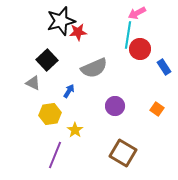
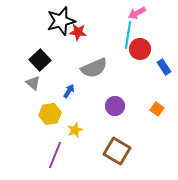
red star: rotated 12 degrees clockwise
black square: moved 7 px left
gray triangle: rotated 14 degrees clockwise
yellow star: rotated 14 degrees clockwise
brown square: moved 6 px left, 2 px up
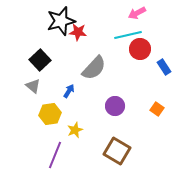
cyan line: rotated 68 degrees clockwise
gray semicircle: rotated 24 degrees counterclockwise
gray triangle: moved 3 px down
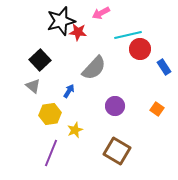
pink arrow: moved 36 px left
purple line: moved 4 px left, 2 px up
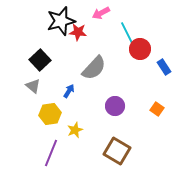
cyan line: rotated 76 degrees clockwise
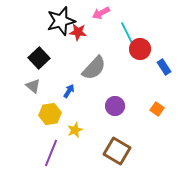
black square: moved 1 px left, 2 px up
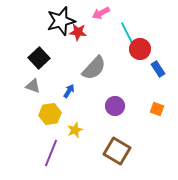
blue rectangle: moved 6 px left, 2 px down
gray triangle: rotated 21 degrees counterclockwise
orange square: rotated 16 degrees counterclockwise
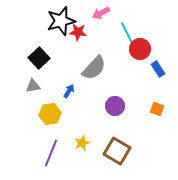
gray triangle: rotated 28 degrees counterclockwise
yellow star: moved 7 px right, 13 px down
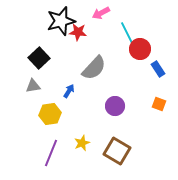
orange square: moved 2 px right, 5 px up
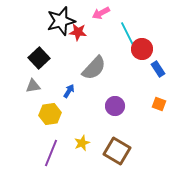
red circle: moved 2 px right
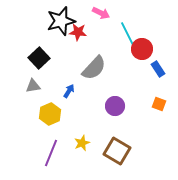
pink arrow: rotated 126 degrees counterclockwise
yellow hexagon: rotated 15 degrees counterclockwise
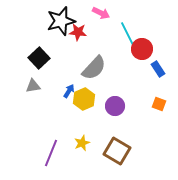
yellow hexagon: moved 34 px right, 15 px up
